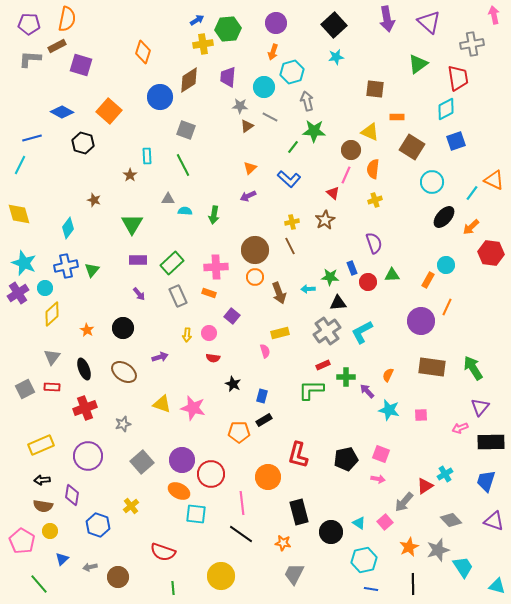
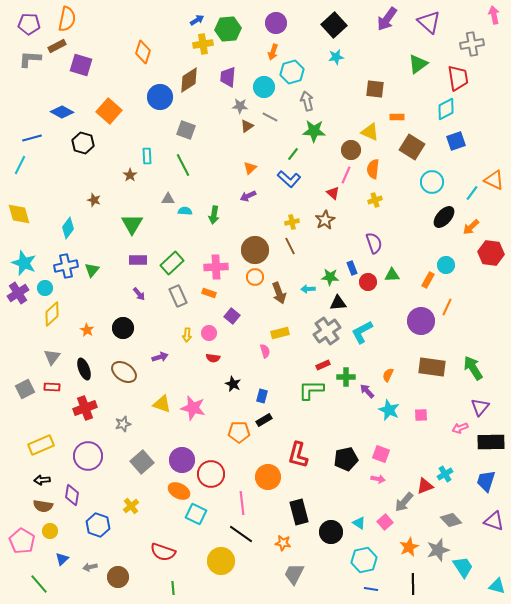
purple arrow at (387, 19): rotated 45 degrees clockwise
green line at (293, 147): moved 7 px down
cyan star at (389, 410): rotated 10 degrees clockwise
red triangle at (425, 486): rotated 12 degrees clockwise
cyan square at (196, 514): rotated 20 degrees clockwise
yellow circle at (221, 576): moved 15 px up
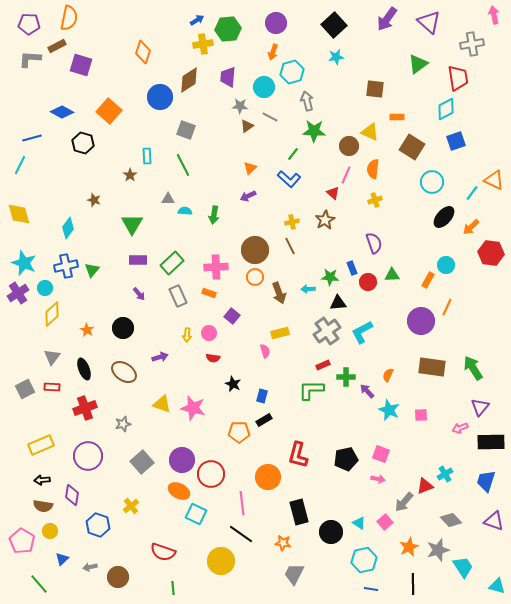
orange semicircle at (67, 19): moved 2 px right, 1 px up
brown circle at (351, 150): moved 2 px left, 4 px up
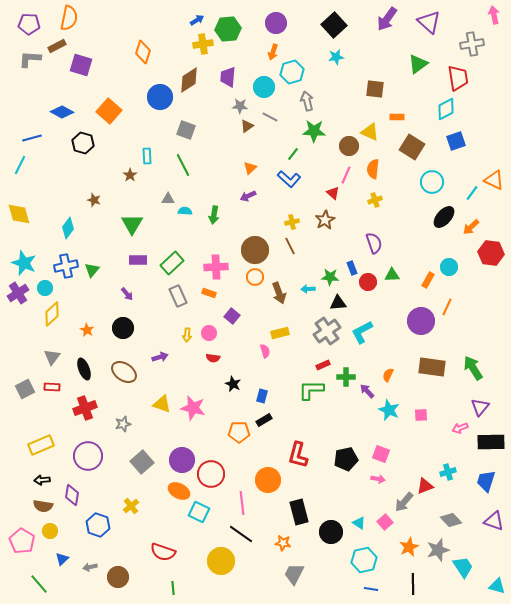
cyan circle at (446, 265): moved 3 px right, 2 px down
purple arrow at (139, 294): moved 12 px left
cyan cross at (445, 474): moved 3 px right, 2 px up; rotated 14 degrees clockwise
orange circle at (268, 477): moved 3 px down
cyan square at (196, 514): moved 3 px right, 2 px up
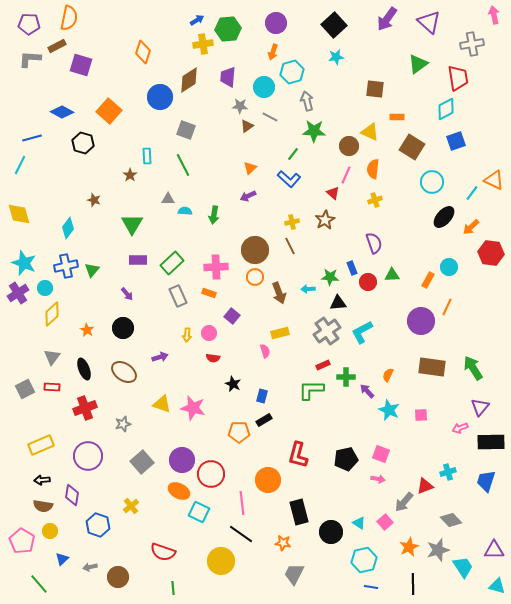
purple triangle at (494, 521): moved 29 px down; rotated 20 degrees counterclockwise
blue line at (371, 589): moved 2 px up
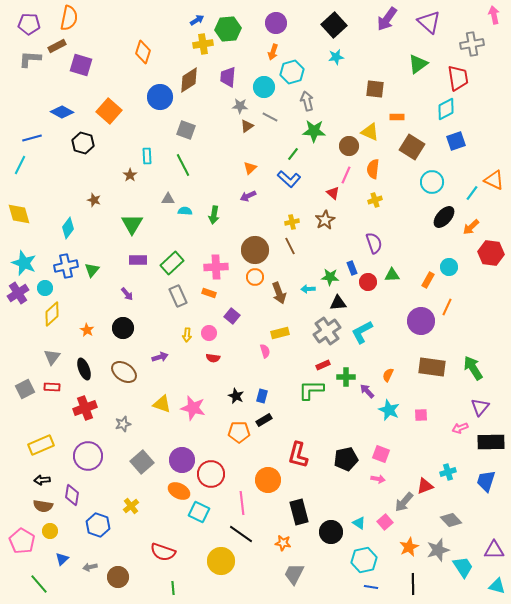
black star at (233, 384): moved 3 px right, 12 px down
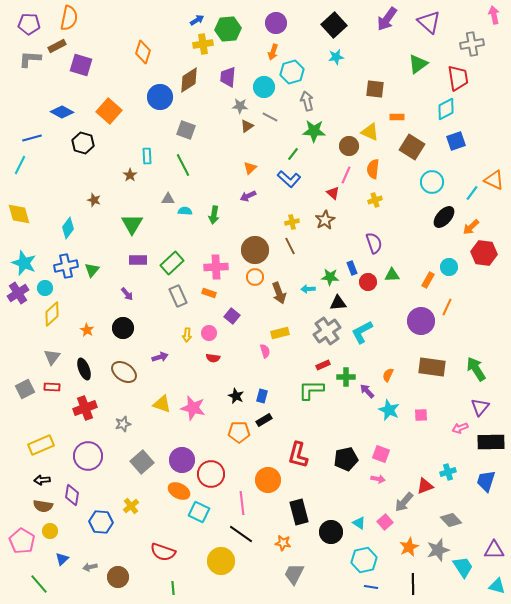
red hexagon at (491, 253): moved 7 px left
green arrow at (473, 368): moved 3 px right, 1 px down
blue hexagon at (98, 525): moved 3 px right, 3 px up; rotated 15 degrees counterclockwise
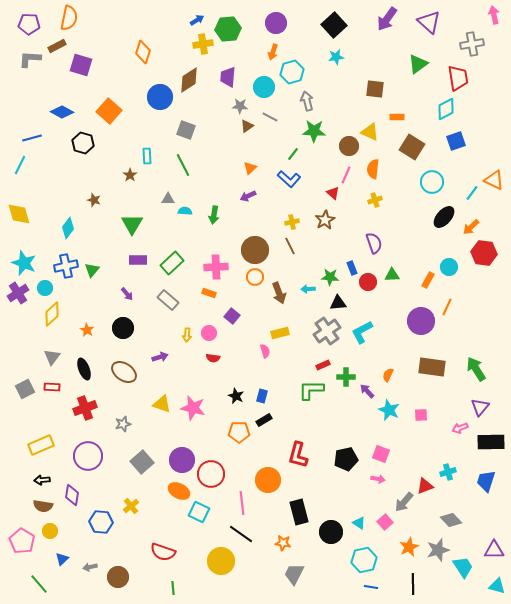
gray rectangle at (178, 296): moved 10 px left, 4 px down; rotated 25 degrees counterclockwise
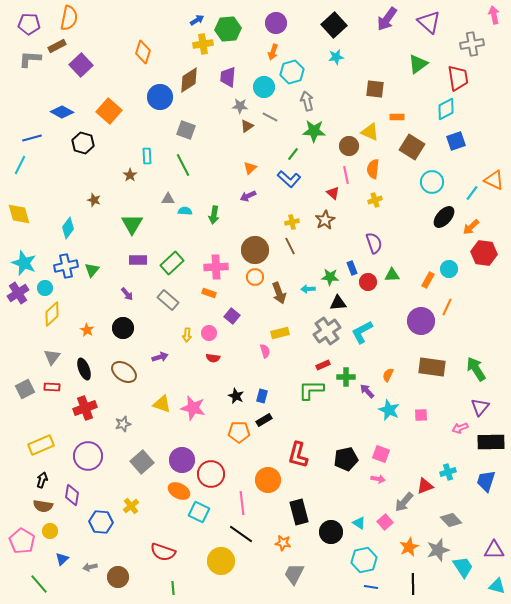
purple square at (81, 65): rotated 30 degrees clockwise
pink line at (346, 175): rotated 36 degrees counterclockwise
cyan circle at (449, 267): moved 2 px down
black arrow at (42, 480): rotated 112 degrees clockwise
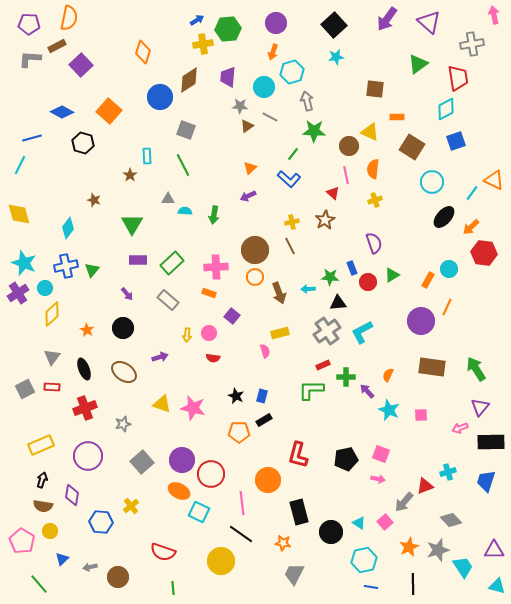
green triangle at (392, 275): rotated 28 degrees counterclockwise
